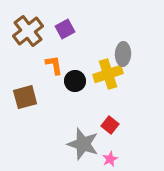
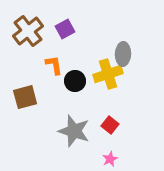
gray star: moved 9 px left, 13 px up
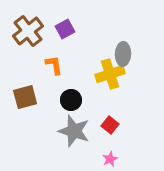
yellow cross: moved 2 px right
black circle: moved 4 px left, 19 px down
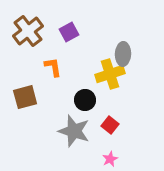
purple square: moved 4 px right, 3 px down
orange L-shape: moved 1 px left, 2 px down
black circle: moved 14 px right
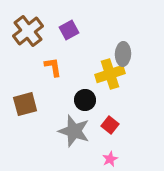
purple square: moved 2 px up
brown square: moved 7 px down
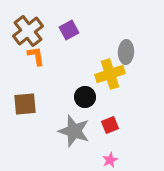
gray ellipse: moved 3 px right, 2 px up
orange L-shape: moved 17 px left, 11 px up
black circle: moved 3 px up
brown square: rotated 10 degrees clockwise
red square: rotated 30 degrees clockwise
pink star: moved 1 px down
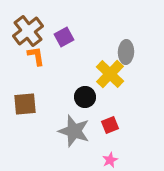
purple square: moved 5 px left, 7 px down
yellow cross: rotated 28 degrees counterclockwise
